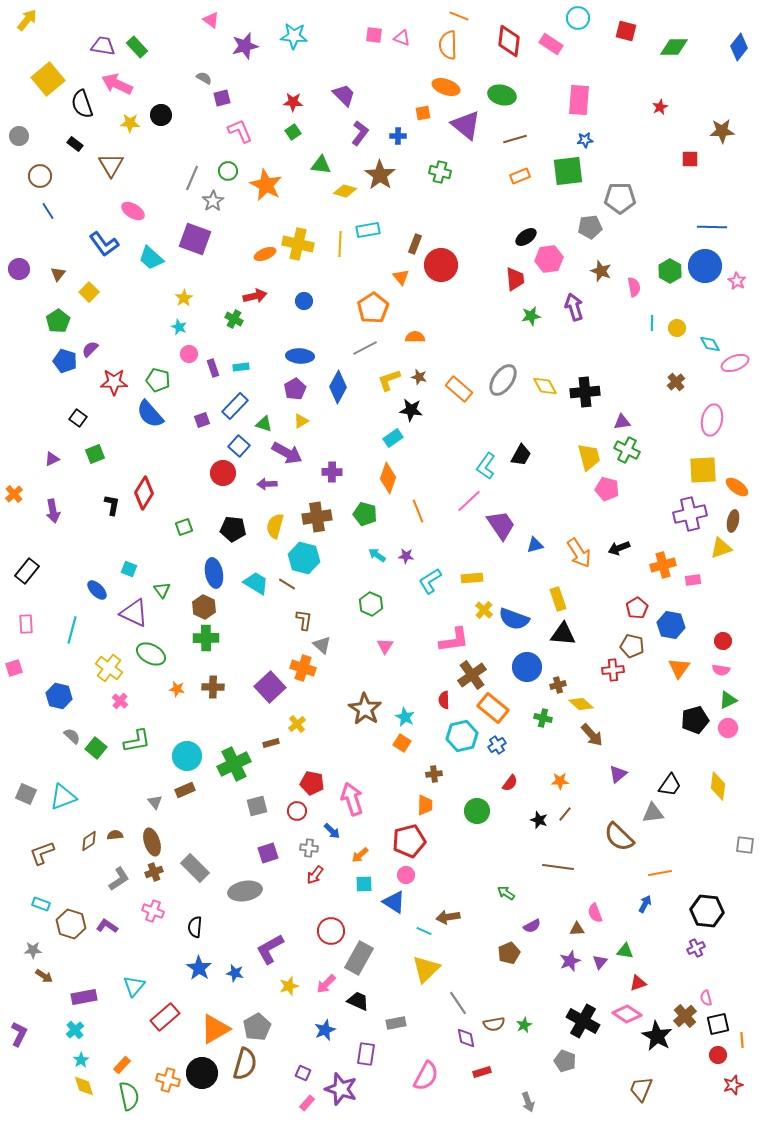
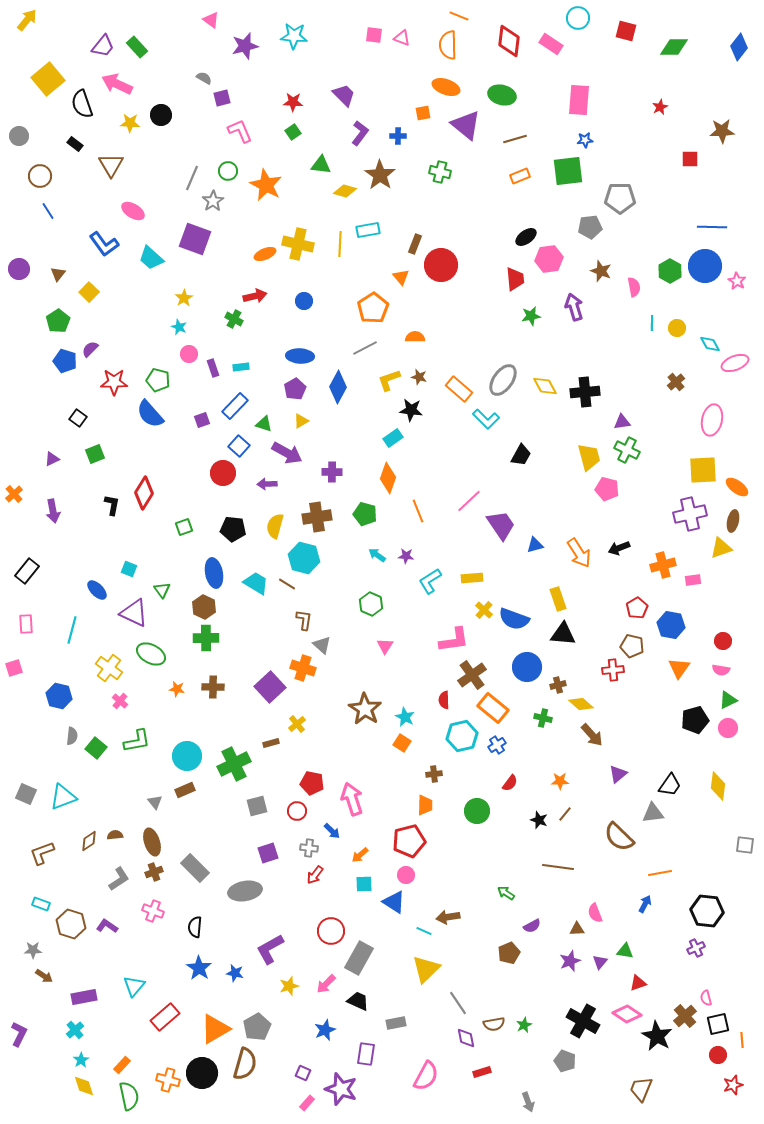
purple trapezoid at (103, 46): rotated 120 degrees clockwise
cyan L-shape at (486, 466): moved 47 px up; rotated 80 degrees counterclockwise
gray semicircle at (72, 736): rotated 54 degrees clockwise
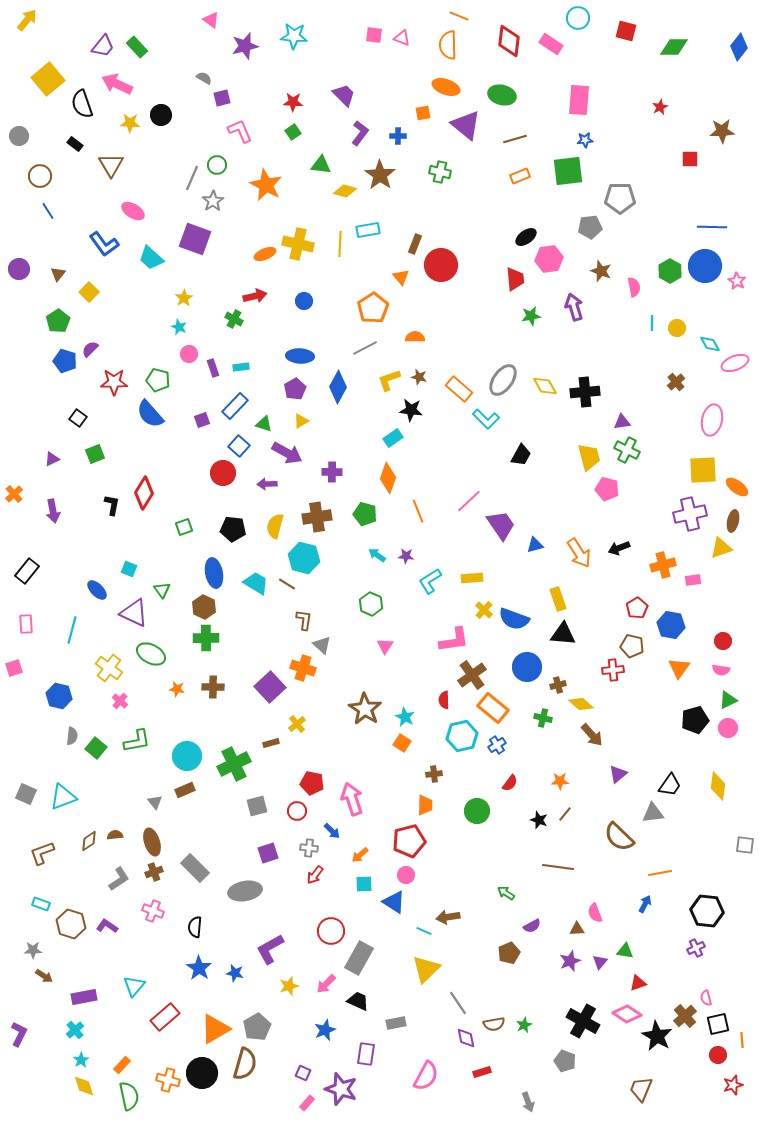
green circle at (228, 171): moved 11 px left, 6 px up
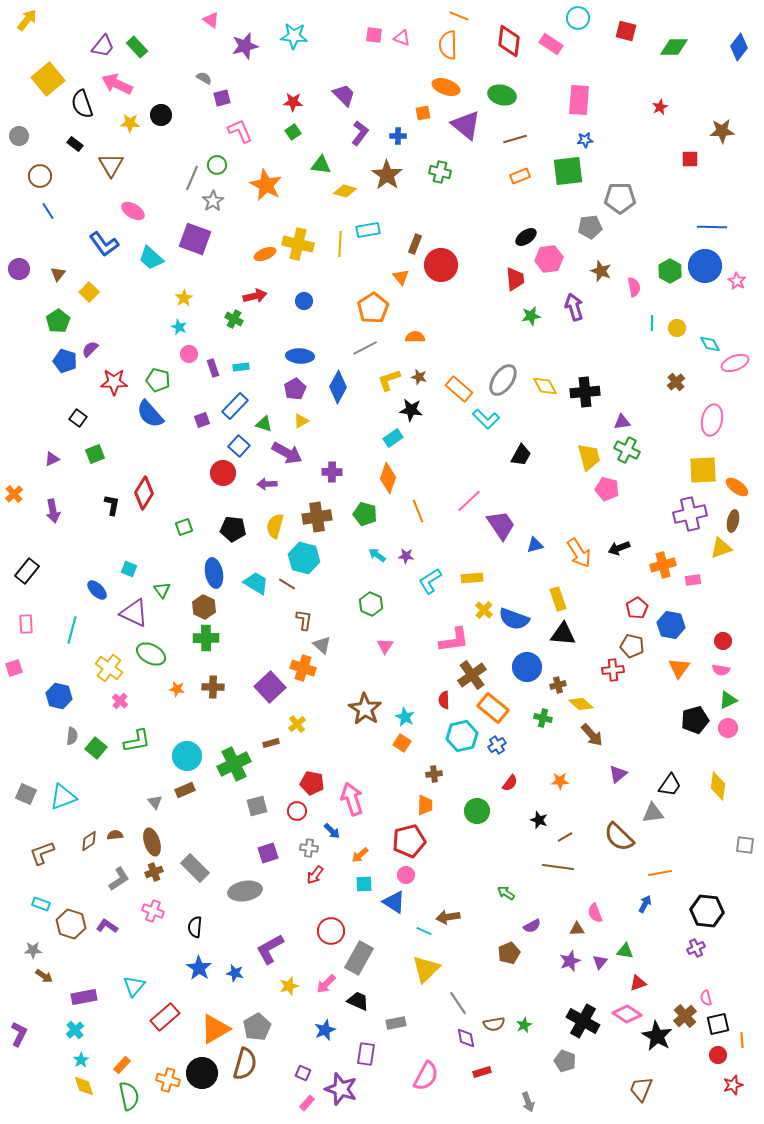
brown star at (380, 175): moved 7 px right
brown line at (565, 814): moved 23 px down; rotated 21 degrees clockwise
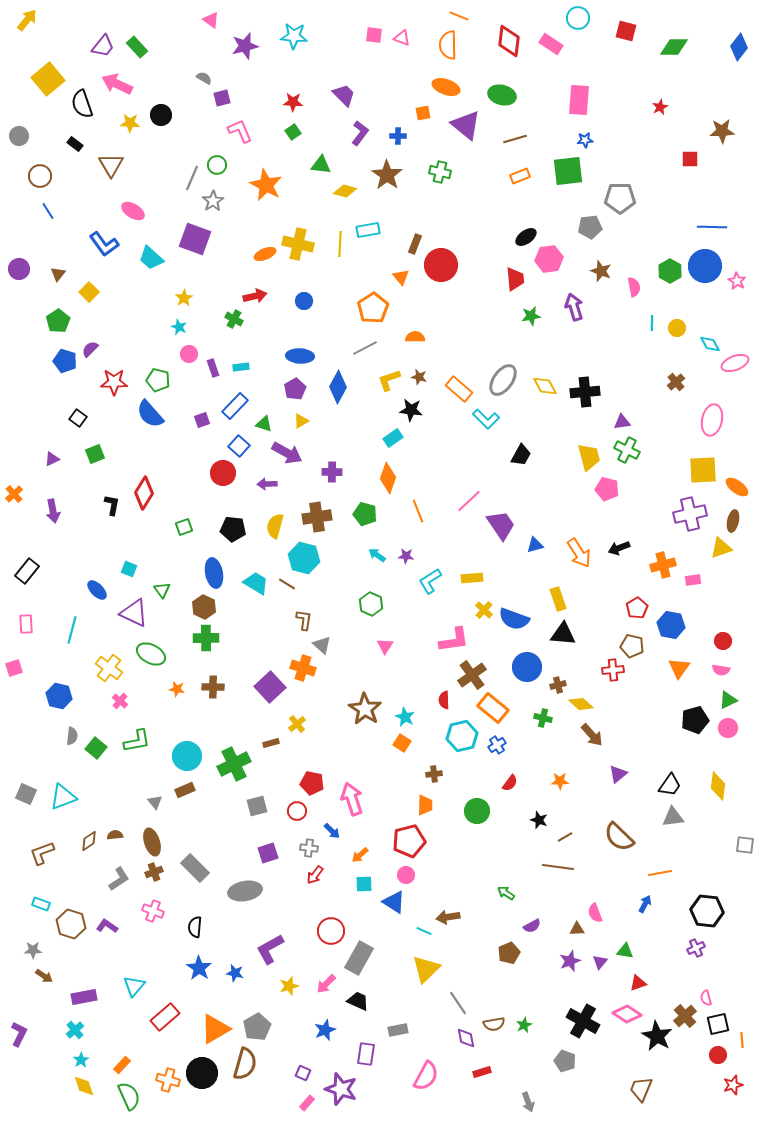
gray triangle at (653, 813): moved 20 px right, 4 px down
gray rectangle at (396, 1023): moved 2 px right, 7 px down
green semicircle at (129, 1096): rotated 12 degrees counterclockwise
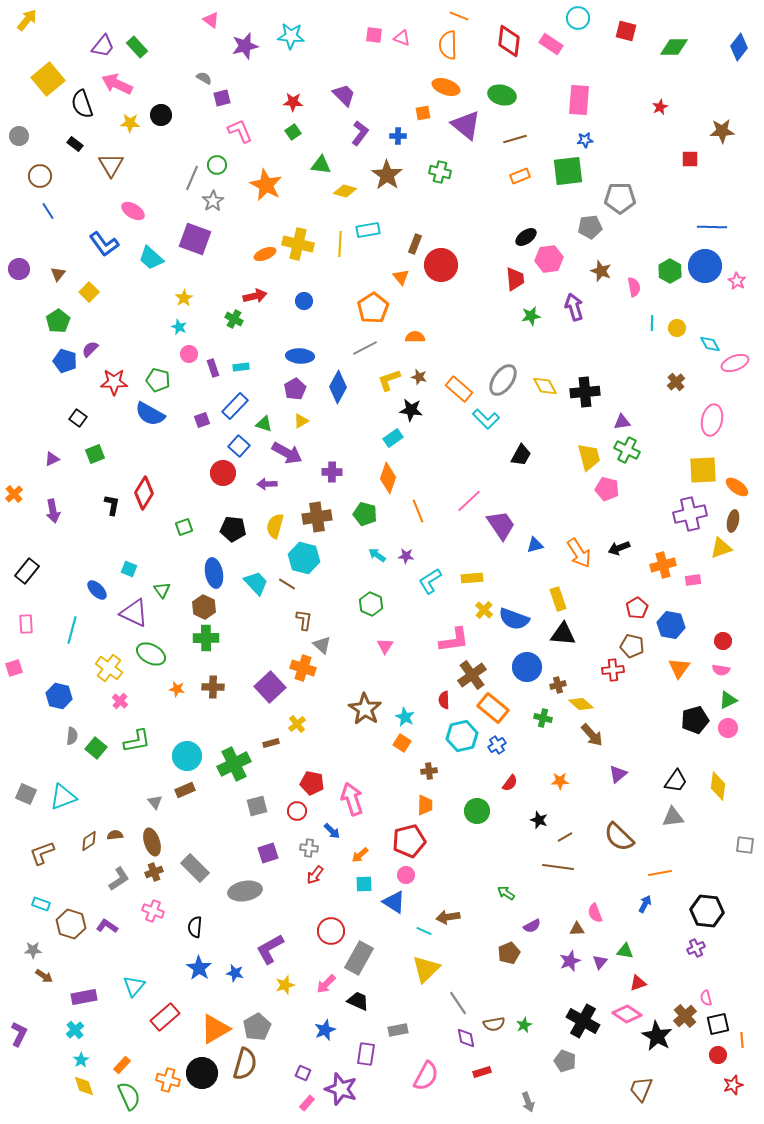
cyan star at (294, 36): moved 3 px left
blue semicircle at (150, 414): rotated 20 degrees counterclockwise
cyan trapezoid at (256, 583): rotated 16 degrees clockwise
brown cross at (434, 774): moved 5 px left, 3 px up
black trapezoid at (670, 785): moved 6 px right, 4 px up
yellow star at (289, 986): moved 4 px left, 1 px up
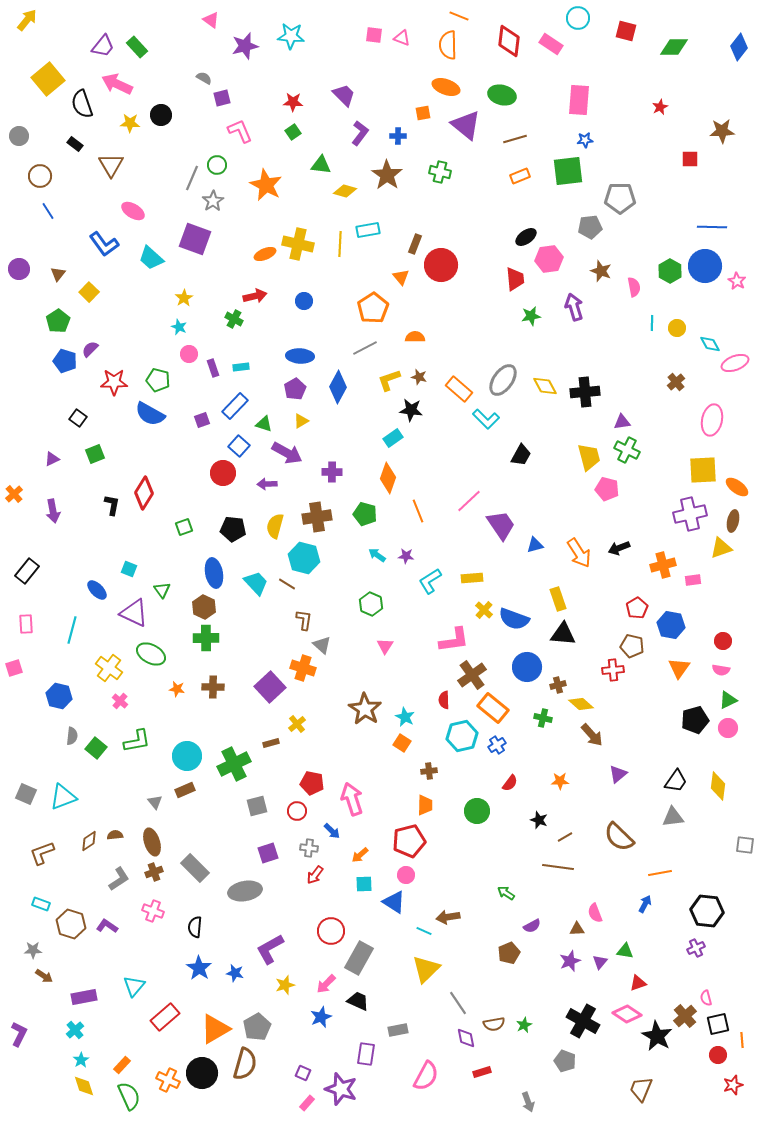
blue star at (325, 1030): moved 4 px left, 13 px up
orange cross at (168, 1080): rotated 10 degrees clockwise
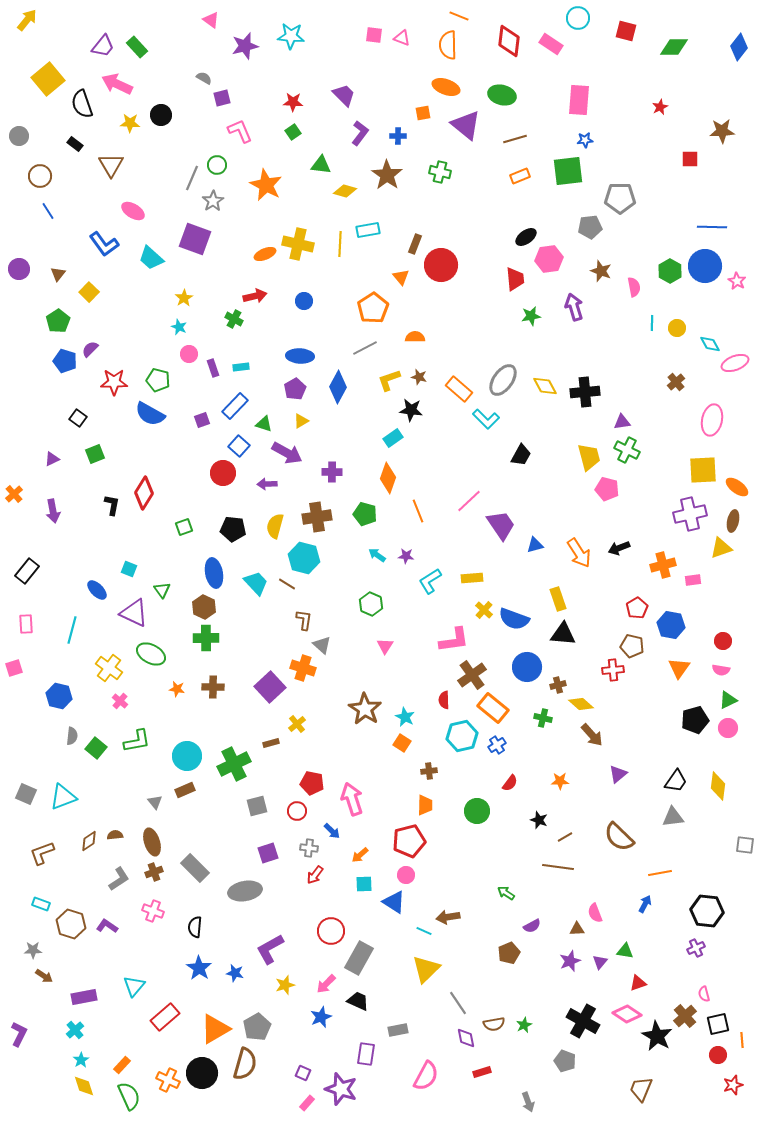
pink semicircle at (706, 998): moved 2 px left, 4 px up
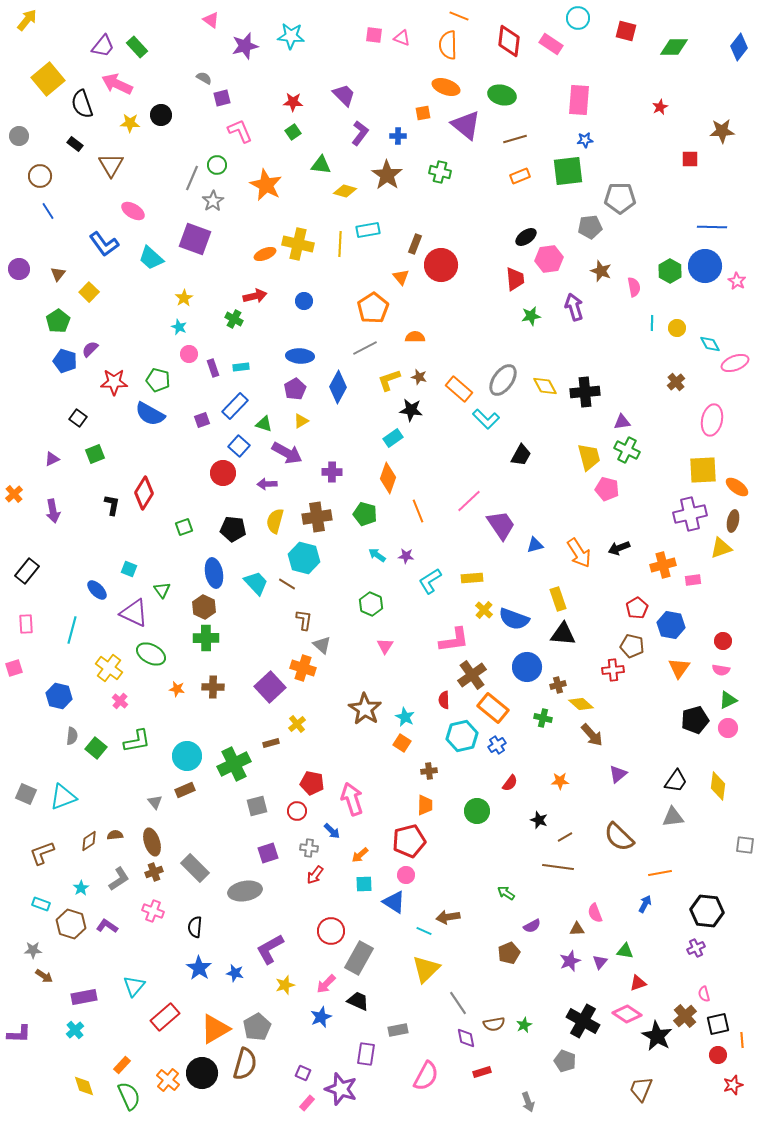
yellow semicircle at (275, 526): moved 5 px up
purple L-shape at (19, 1034): rotated 65 degrees clockwise
cyan star at (81, 1060): moved 172 px up
orange cross at (168, 1080): rotated 15 degrees clockwise
